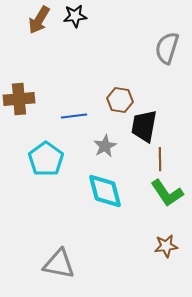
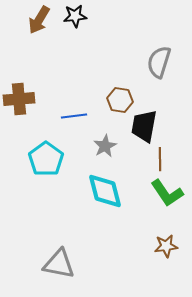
gray semicircle: moved 8 px left, 14 px down
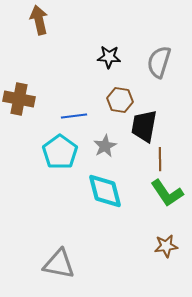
black star: moved 34 px right, 41 px down; rotated 10 degrees clockwise
brown arrow: rotated 136 degrees clockwise
brown cross: rotated 16 degrees clockwise
cyan pentagon: moved 14 px right, 7 px up
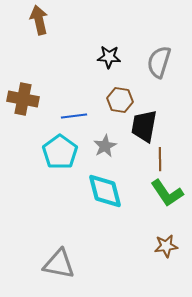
brown cross: moved 4 px right
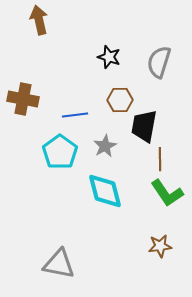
black star: rotated 15 degrees clockwise
brown hexagon: rotated 10 degrees counterclockwise
blue line: moved 1 px right, 1 px up
brown star: moved 6 px left
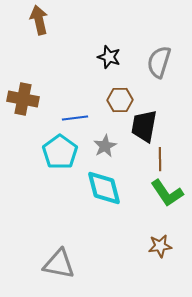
blue line: moved 3 px down
cyan diamond: moved 1 px left, 3 px up
